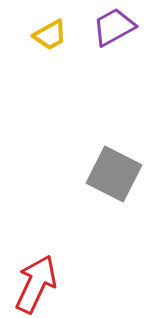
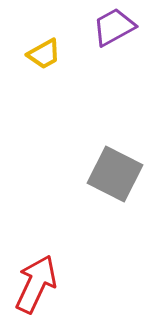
yellow trapezoid: moved 6 px left, 19 px down
gray square: moved 1 px right
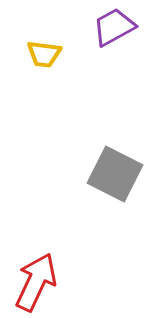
yellow trapezoid: rotated 36 degrees clockwise
red arrow: moved 2 px up
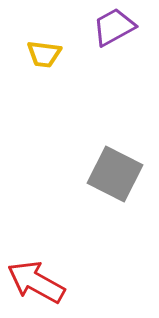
red arrow: rotated 86 degrees counterclockwise
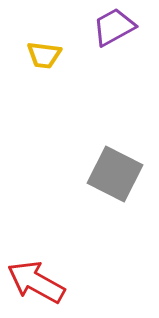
yellow trapezoid: moved 1 px down
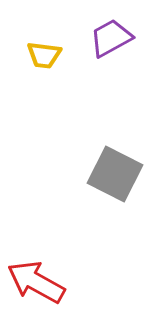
purple trapezoid: moved 3 px left, 11 px down
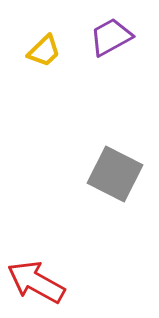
purple trapezoid: moved 1 px up
yellow trapezoid: moved 4 px up; rotated 51 degrees counterclockwise
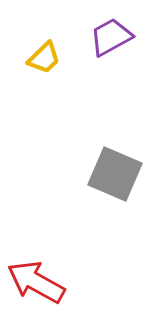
yellow trapezoid: moved 7 px down
gray square: rotated 4 degrees counterclockwise
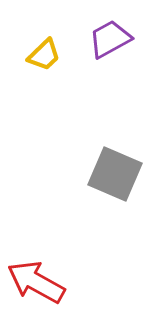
purple trapezoid: moved 1 px left, 2 px down
yellow trapezoid: moved 3 px up
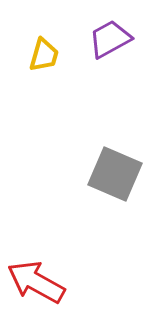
yellow trapezoid: rotated 30 degrees counterclockwise
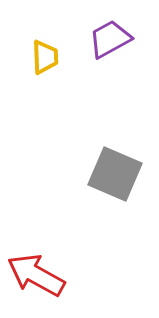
yellow trapezoid: moved 1 px right, 2 px down; rotated 18 degrees counterclockwise
red arrow: moved 7 px up
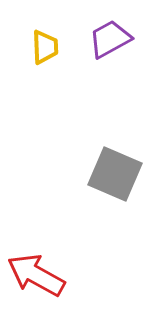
yellow trapezoid: moved 10 px up
